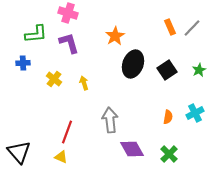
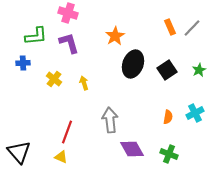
green L-shape: moved 2 px down
green cross: rotated 24 degrees counterclockwise
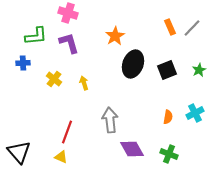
black square: rotated 12 degrees clockwise
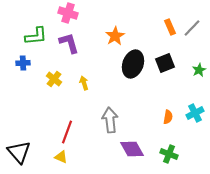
black square: moved 2 px left, 7 px up
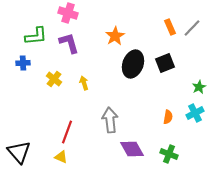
green star: moved 17 px down
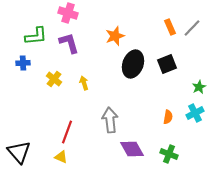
orange star: rotated 12 degrees clockwise
black square: moved 2 px right, 1 px down
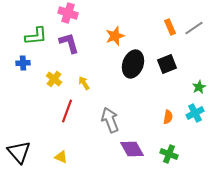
gray line: moved 2 px right; rotated 12 degrees clockwise
yellow arrow: rotated 16 degrees counterclockwise
gray arrow: rotated 15 degrees counterclockwise
red line: moved 21 px up
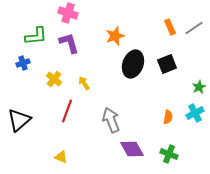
blue cross: rotated 16 degrees counterclockwise
gray arrow: moved 1 px right
black triangle: moved 32 px up; rotated 30 degrees clockwise
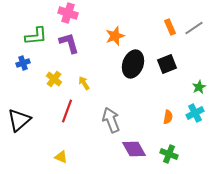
purple diamond: moved 2 px right
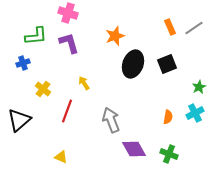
yellow cross: moved 11 px left, 10 px down
